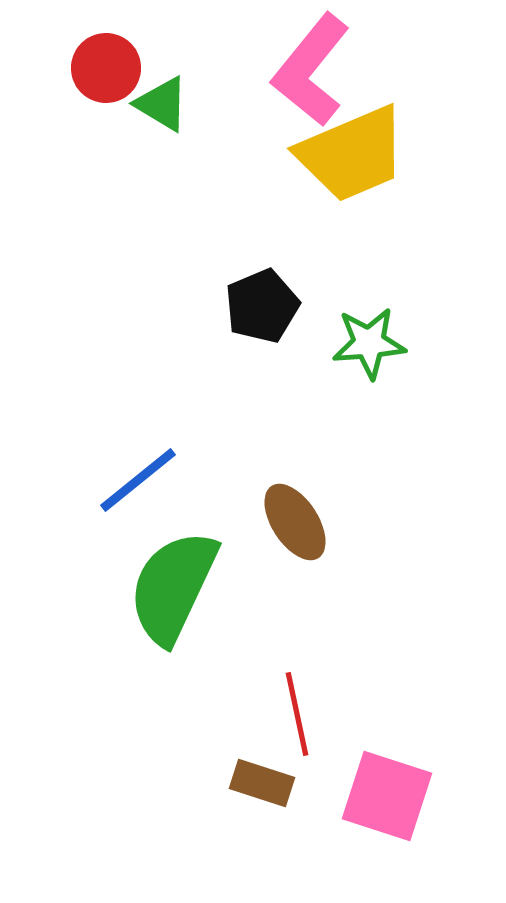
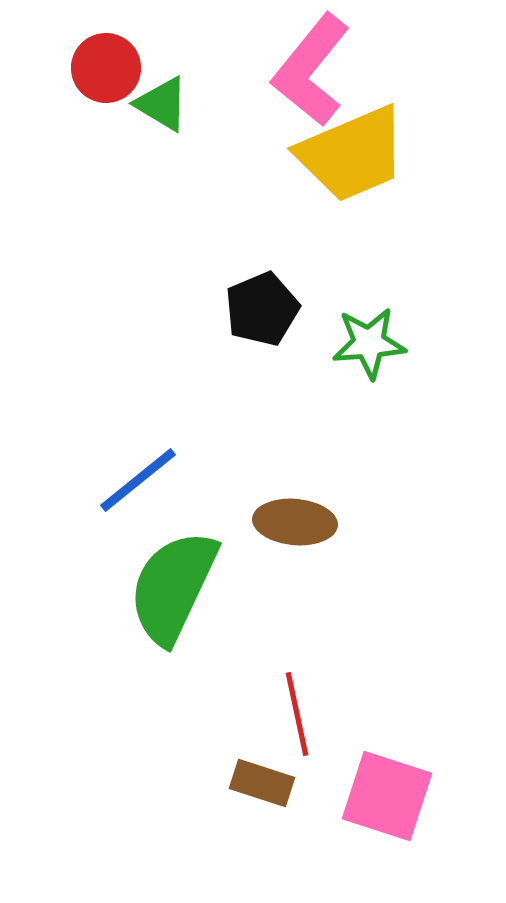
black pentagon: moved 3 px down
brown ellipse: rotated 52 degrees counterclockwise
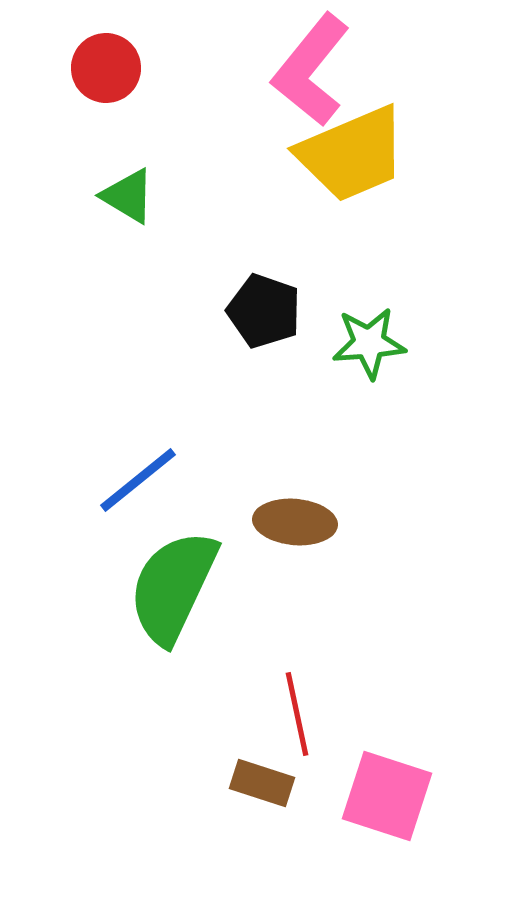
green triangle: moved 34 px left, 92 px down
black pentagon: moved 2 px right, 2 px down; rotated 30 degrees counterclockwise
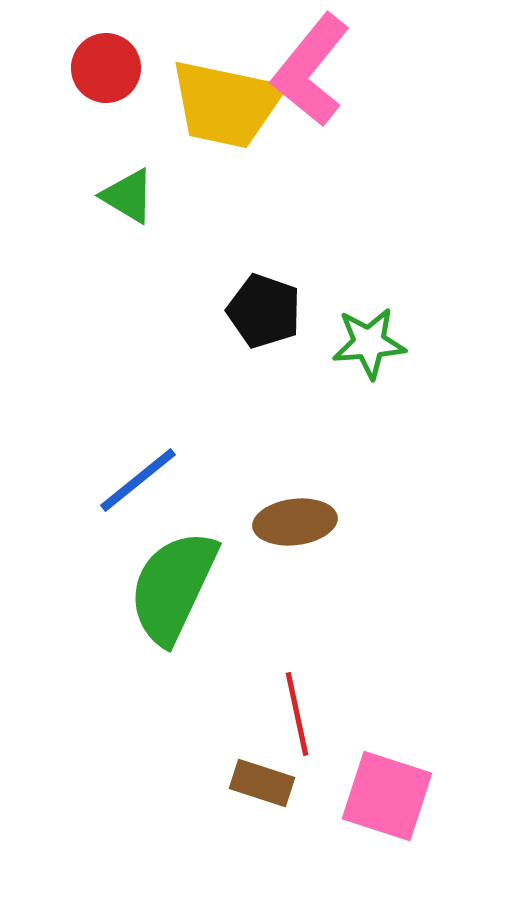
yellow trapezoid: moved 126 px left, 50 px up; rotated 35 degrees clockwise
brown ellipse: rotated 12 degrees counterclockwise
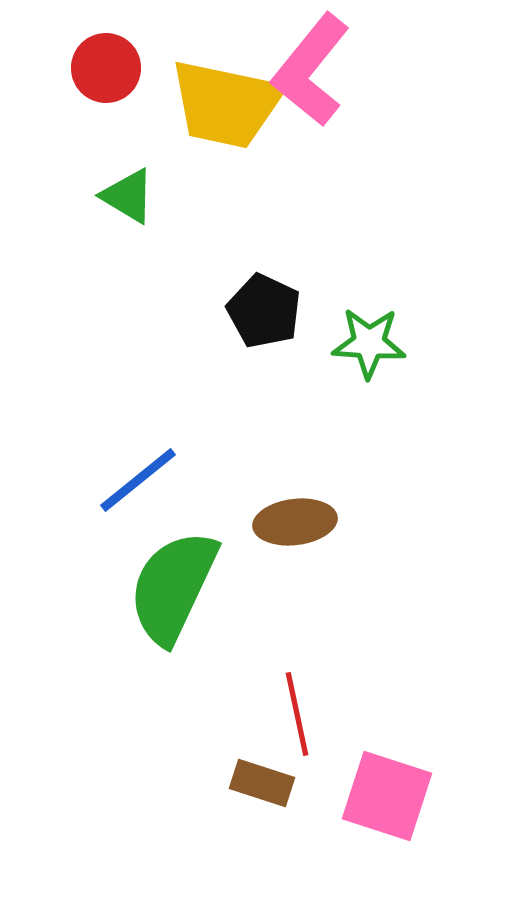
black pentagon: rotated 6 degrees clockwise
green star: rotated 8 degrees clockwise
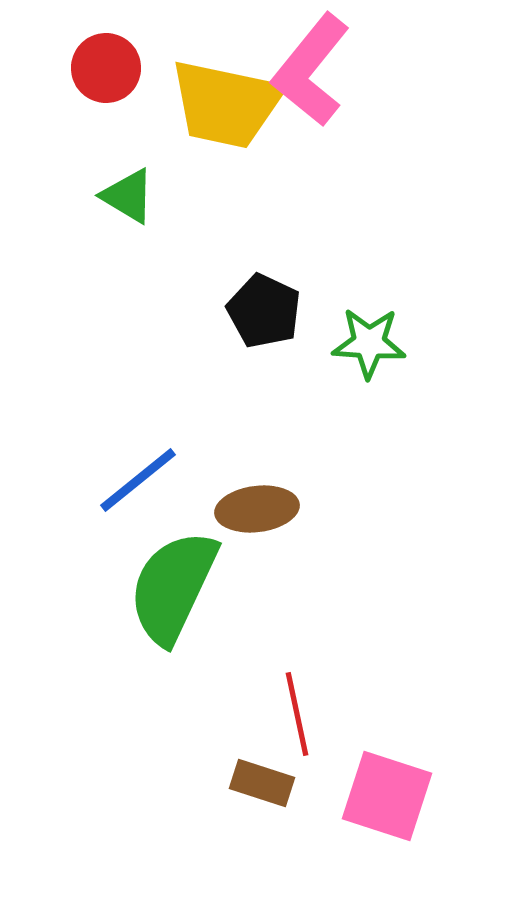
brown ellipse: moved 38 px left, 13 px up
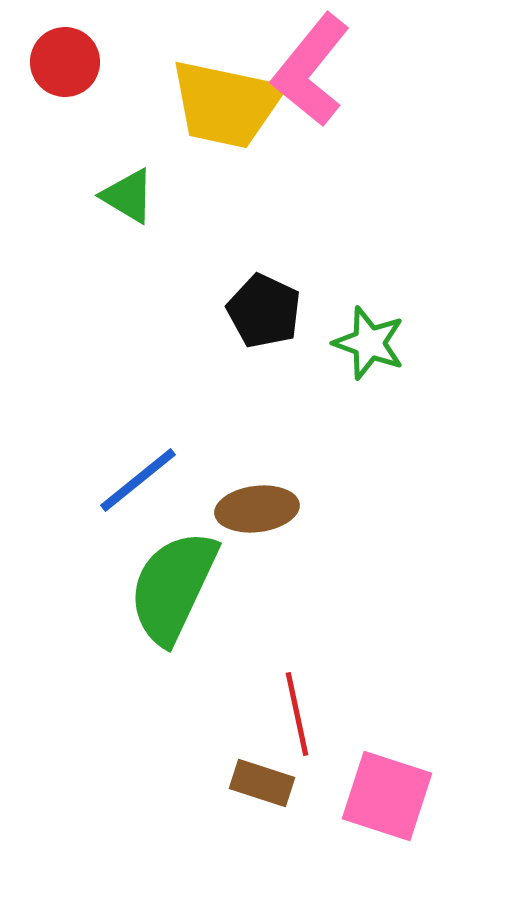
red circle: moved 41 px left, 6 px up
green star: rotated 16 degrees clockwise
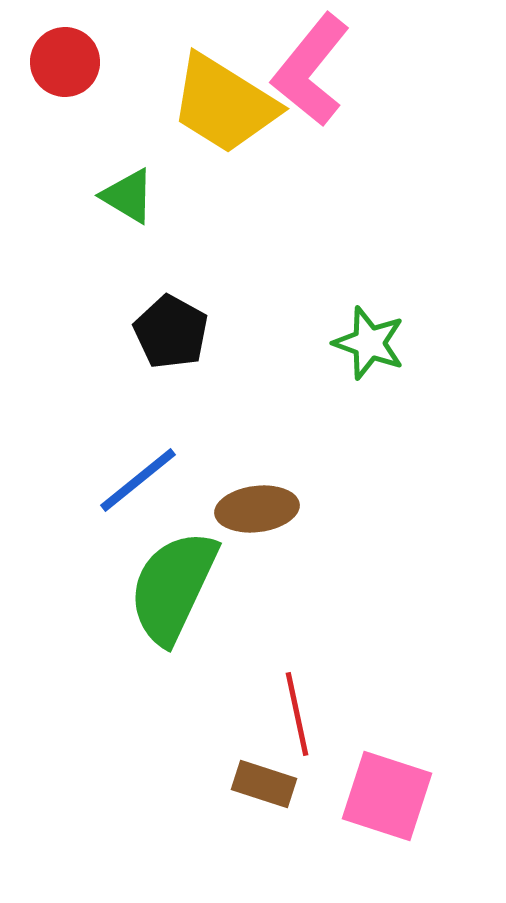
yellow trapezoid: moved 2 px left; rotated 20 degrees clockwise
black pentagon: moved 93 px left, 21 px down; rotated 4 degrees clockwise
brown rectangle: moved 2 px right, 1 px down
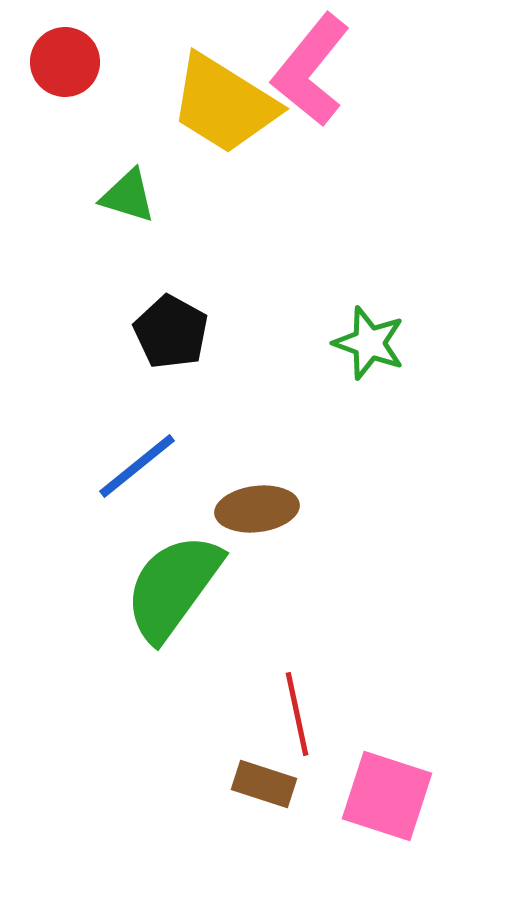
green triangle: rotated 14 degrees counterclockwise
blue line: moved 1 px left, 14 px up
green semicircle: rotated 11 degrees clockwise
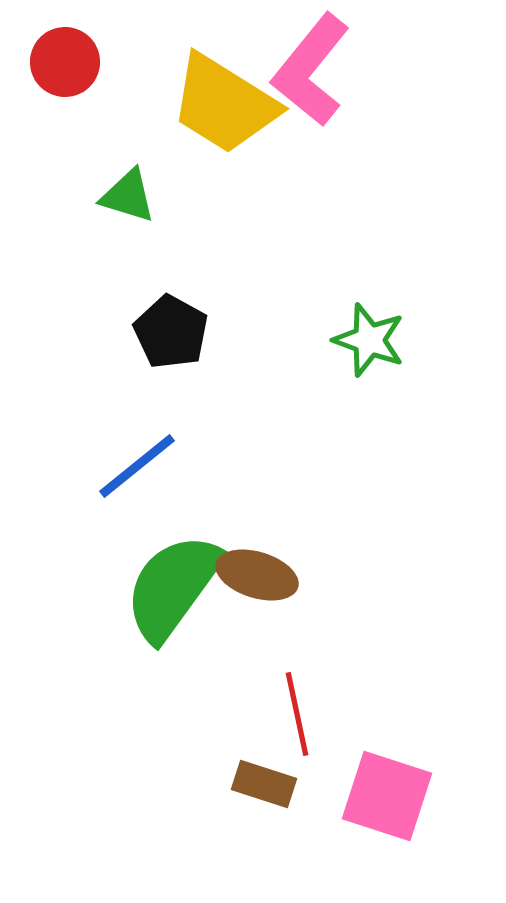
green star: moved 3 px up
brown ellipse: moved 66 px down; rotated 24 degrees clockwise
